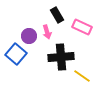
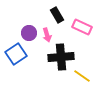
pink arrow: moved 3 px down
purple circle: moved 3 px up
blue square: rotated 15 degrees clockwise
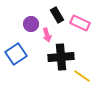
pink rectangle: moved 2 px left, 4 px up
purple circle: moved 2 px right, 9 px up
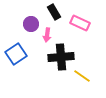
black rectangle: moved 3 px left, 3 px up
pink arrow: rotated 24 degrees clockwise
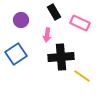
purple circle: moved 10 px left, 4 px up
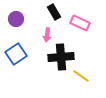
purple circle: moved 5 px left, 1 px up
yellow line: moved 1 px left
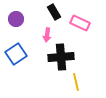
yellow line: moved 5 px left, 6 px down; rotated 42 degrees clockwise
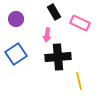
black cross: moved 3 px left
yellow line: moved 3 px right, 1 px up
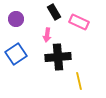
pink rectangle: moved 1 px left, 1 px up
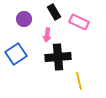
purple circle: moved 8 px right
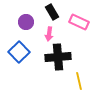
black rectangle: moved 2 px left
purple circle: moved 2 px right, 3 px down
pink arrow: moved 2 px right, 1 px up
blue square: moved 3 px right, 2 px up; rotated 10 degrees counterclockwise
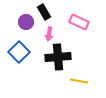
black rectangle: moved 8 px left
yellow line: rotated 66 degrees counterclockwise
